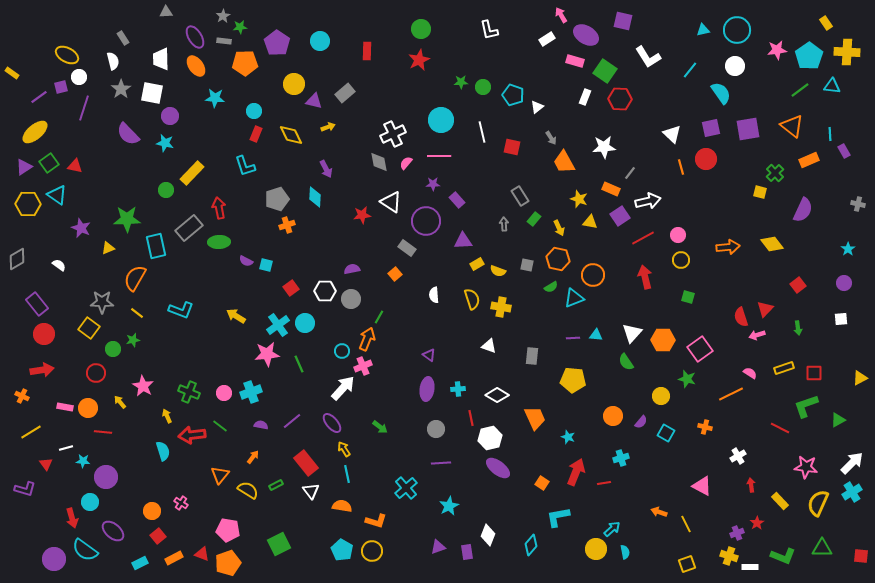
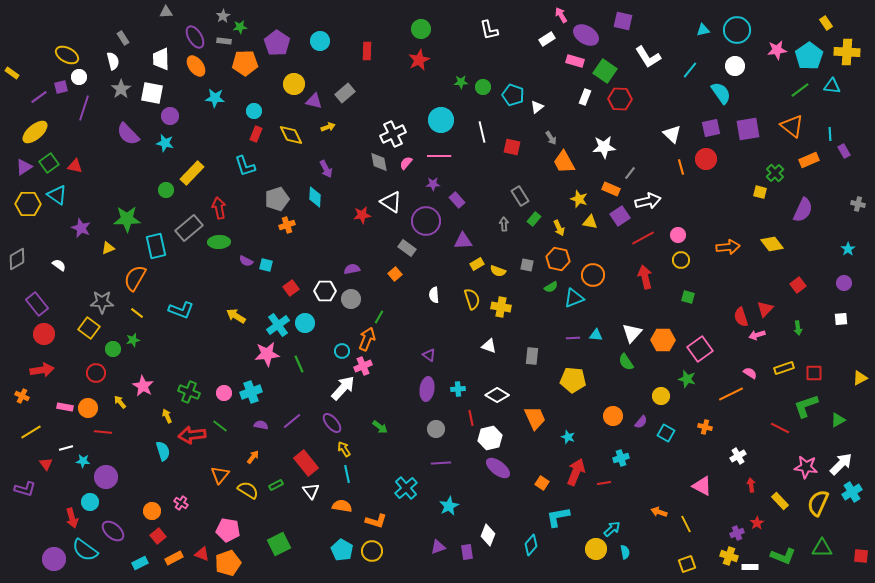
white arrow at (852, 463): moved 11 px left, 1 px down
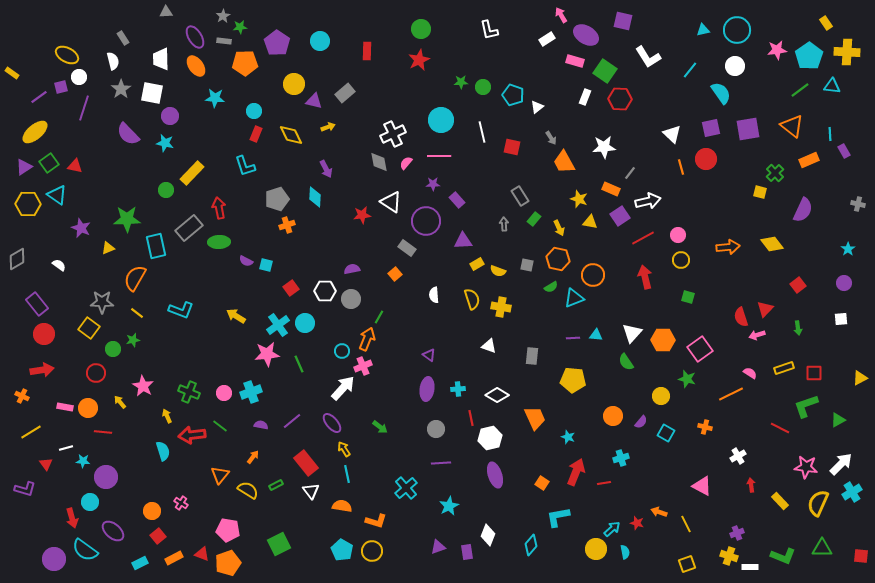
purple ellipse at (498, 468): moved 3 px left, 7 px down; rotated 35 degrees clockwise
red star at (757, 523): moved 120 px left; rotated 24 degrees counterclockwise
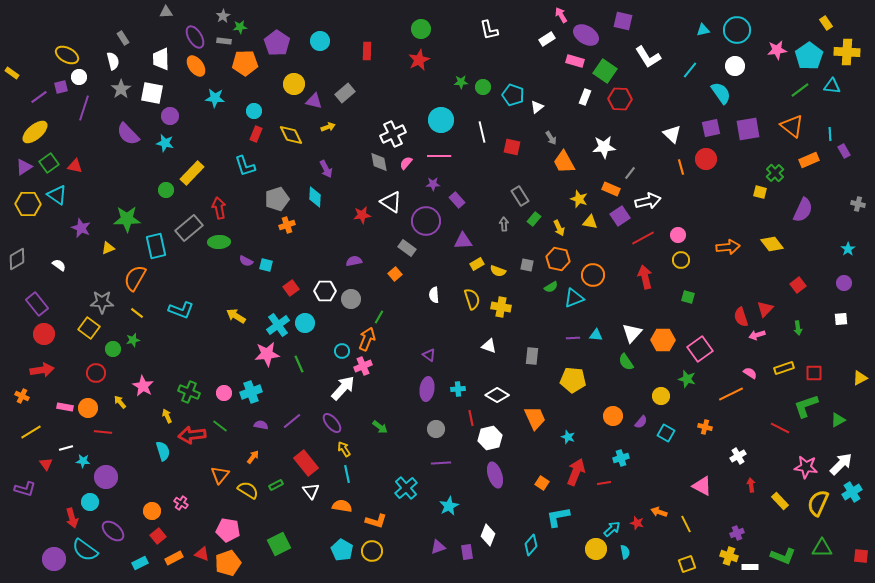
purple semicircle at (352, 269): moved 2 px right, 8 px up
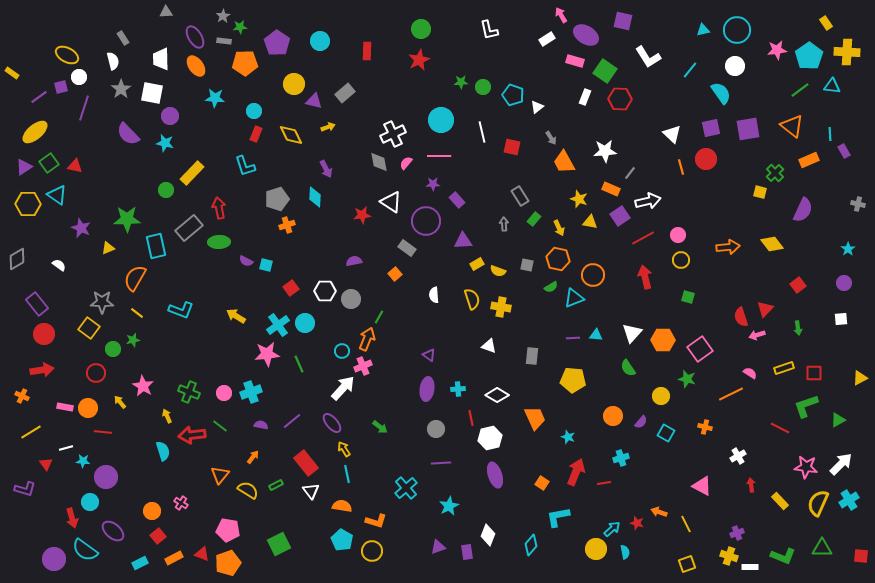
white star at (604, 147): moved 1 px right, 4 px down
green semicircle at (626, 362): moved 2 px right, 6 px down
cyan cross at (852, 492): moved 3 px left, 8 px down
cyan pentagon at (342, 550): moved 10 px up
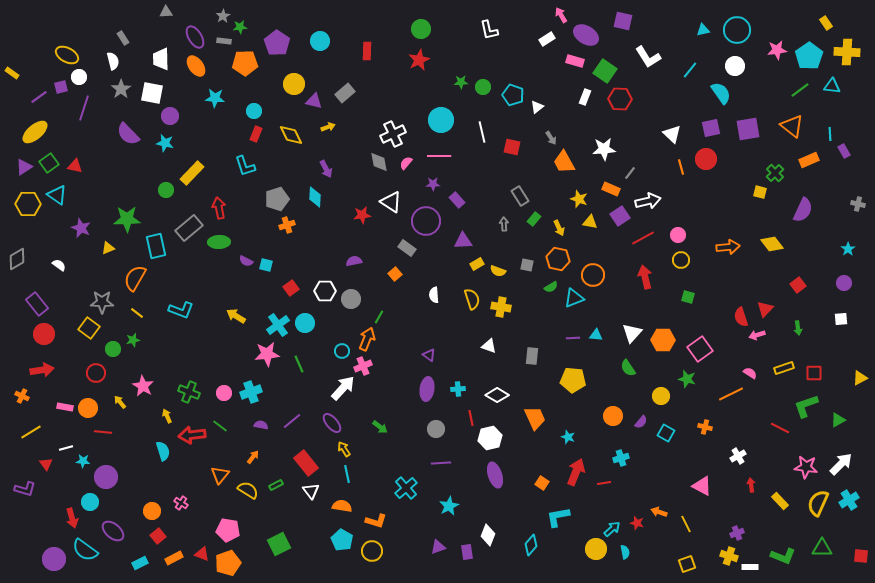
white star at (605, 151): moved 1 px left, 2 px up
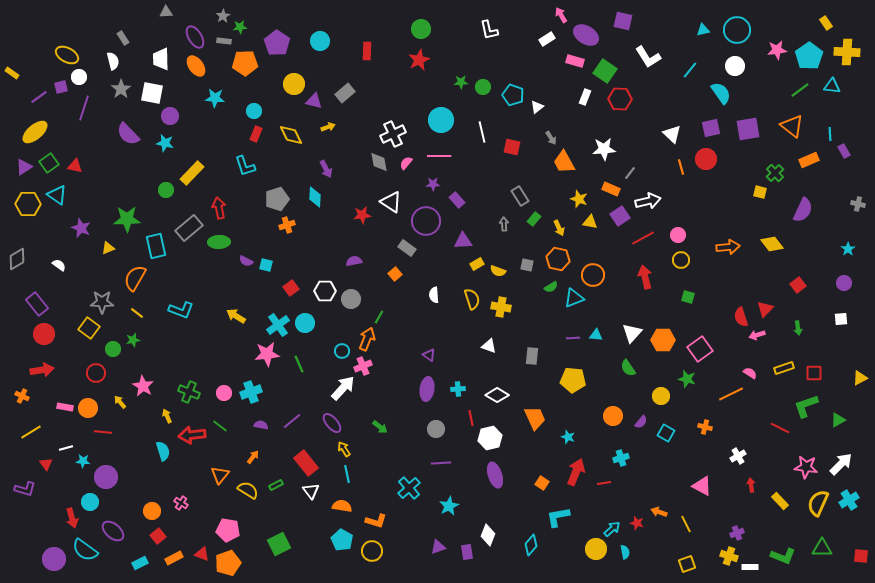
cyan cross at (406, 488): moved 3 px right
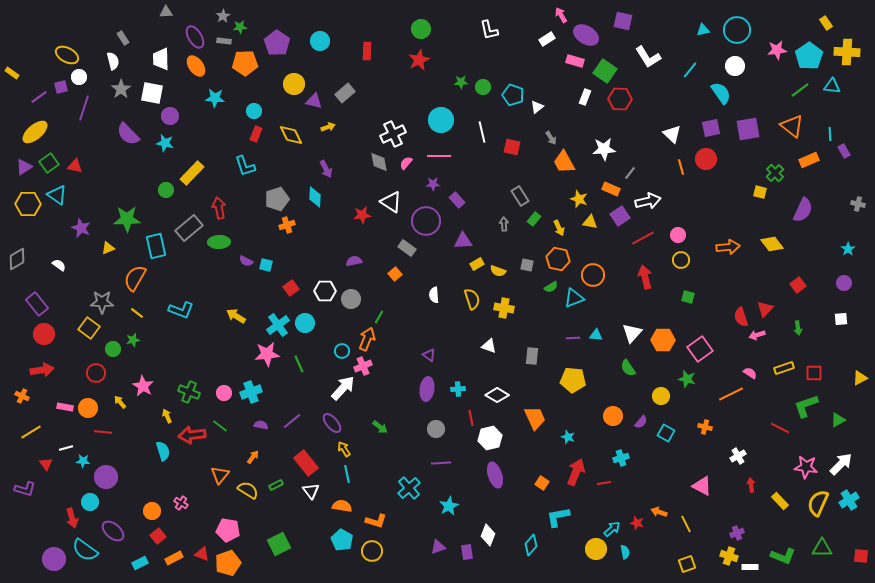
yellow cross at (501, 307): moved 3 px right, 1 px down
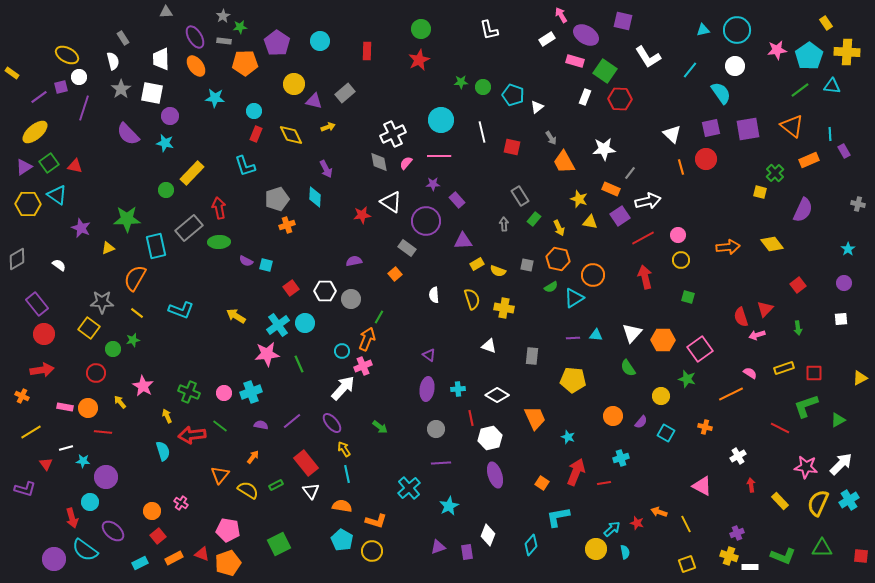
cyan triangle at (574, 298): rotated 10 degrees counterclockwise
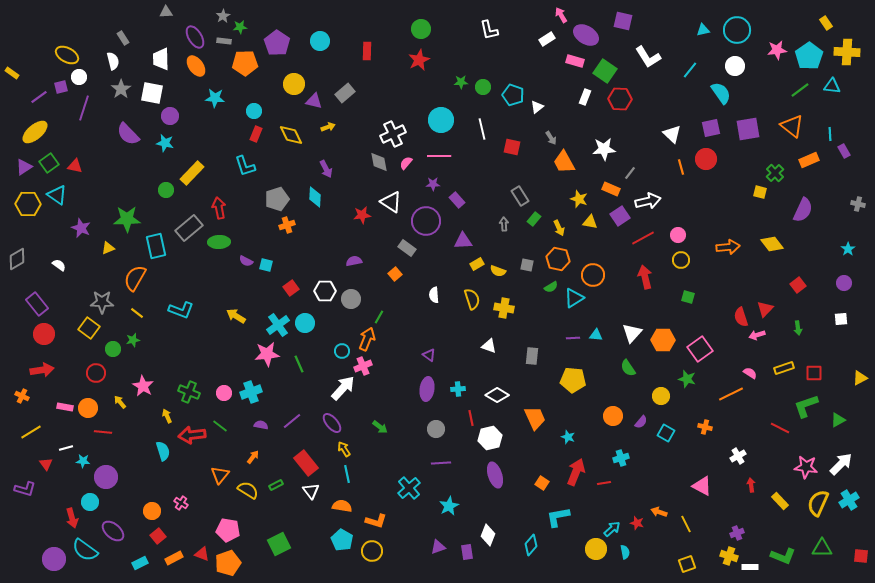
white line at (482, 132): moved 3 px up
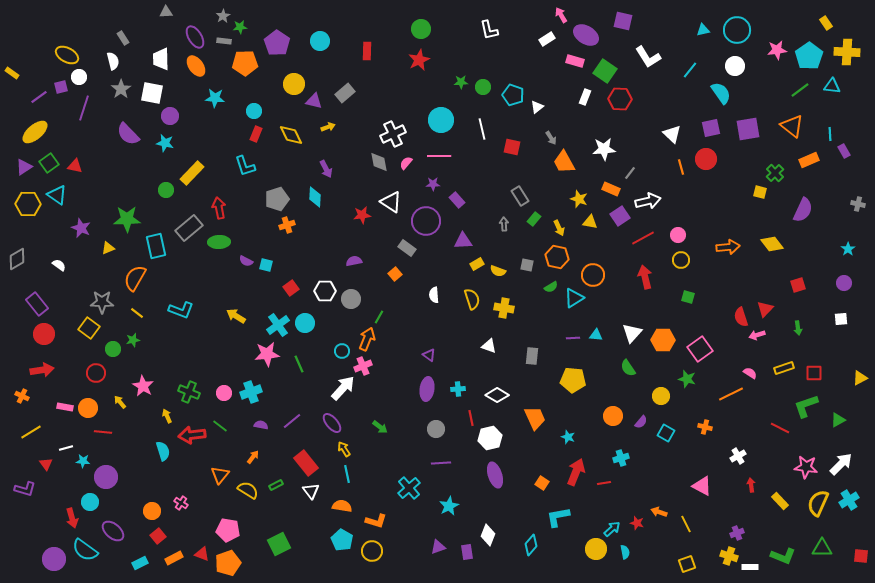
orange hexagon at (558, 259): moved 1 px left, 2 px up
red square at (798, 285): rotated 21 degrees clockwise
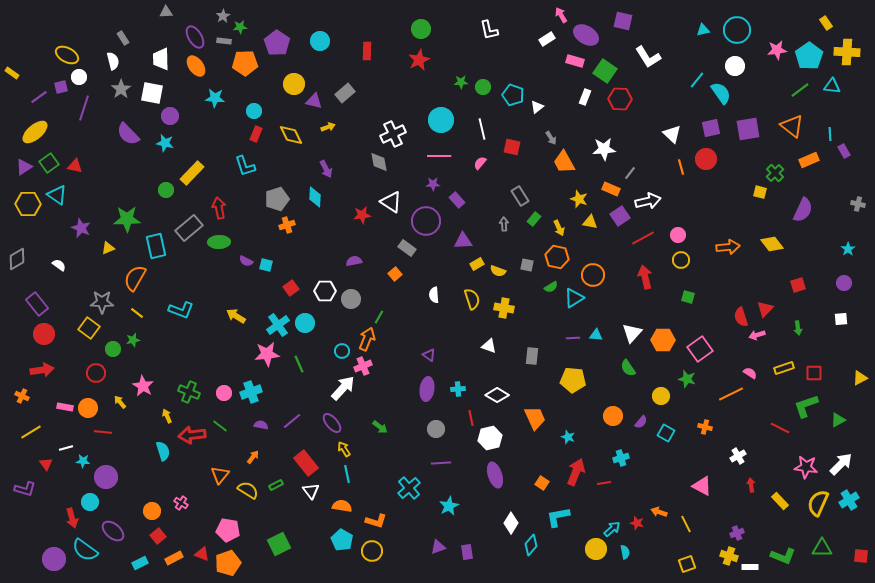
cyan line at (690, 70): moved 7 px right, 10 px down
pink semicircle at (406, 163): moved 74 px right
white diamond at (488, 535): moved 23 px right, 12 px up; rotated 10 degrees clockwise
